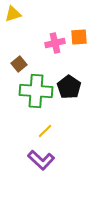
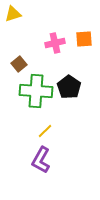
orange square: moved 5 px right, 2 px down
purple L-shape: rotated 76 degrees clockwise
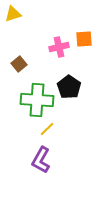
pink cross: moved 4 px right, 4 px down
green cross: moved 1 px right, 9 px down
yellow line: moved 2 px right, 2 px up
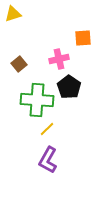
orange square: moved 1 px left, 1 px up
pink cross: moved 12 px down
purple L-shape: moved 7 px right
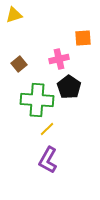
yellow triangle: moved 1 px right, 1 px down
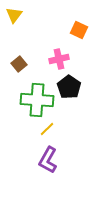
yellow triangle: rotated 36 degrees counterclockwise
orange square: moved 4 px left, 8 px up; rotated 30 degrees clockwise
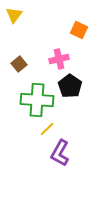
black pentagon: moved 1 px right, 1 px up
purple L-shape: moved 12 px right, 7 px up
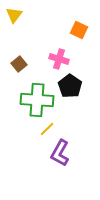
pink cross: rotated 30 degrees clockwise
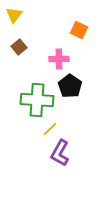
pink cross: rotated 18 degrees counterclockwise
brown square: moved 17 px up
yellow line: moved 3 px right
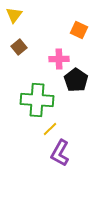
black pentagon: moved 6 px right, 6 px up
